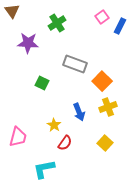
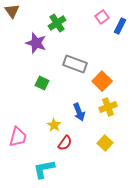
purple star: moved 8 px right; rotated 15 degrees clockwise
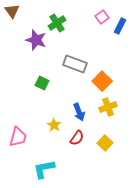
purple star: moved 3 px up
red semicircle: moved 12 px right, 5 px up
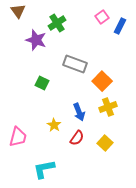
brown triangle: moved 6 px right
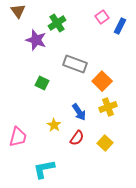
blue arrow: rotated 12 degrees counterclockwise
